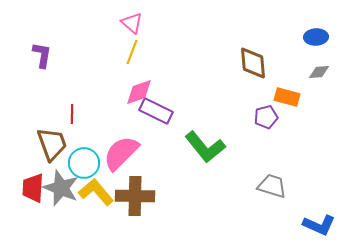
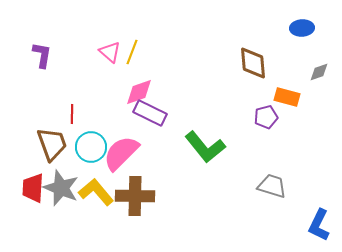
pink triangle: moved 22 px left, 29 px down
blue ellipse: moved 14 px left, 9 px up
gray diamond: rotated 15 degrees counterclockwise
purple rectangle: moved 6 px left, 2 px down
cyan circle: moved 7 px right, 16 px up
blue L-shape: rotated 92 degrees clockwise
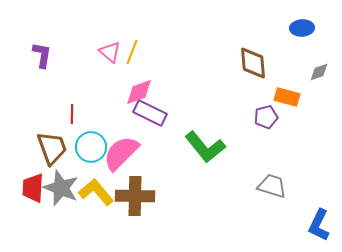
brown trapezoid: moved 4 px down
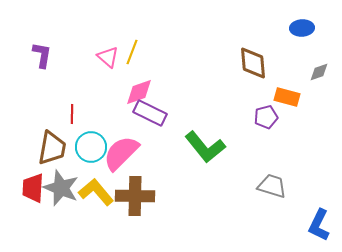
pink triangle: moved 2 px left, 5 px down
brown trapezoid: rotated 30 degrees clockwise
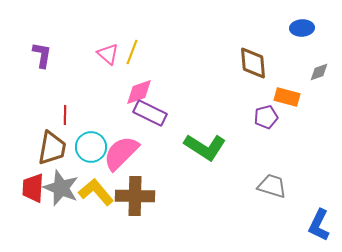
pink triangle: moved 3 px up
red line: moved 7 px left, 1 px down
green L-shape: rotated 18 degrees counterclockwise
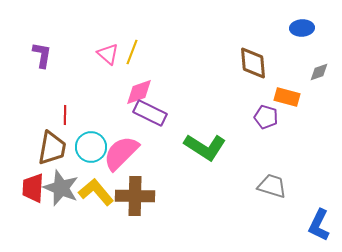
purple pentagon: rotated 30 degrees clockwise
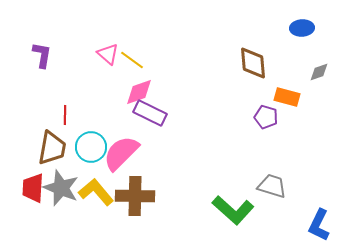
yellow line: moved 8 px down; rotated 75 degrees counterclockwise
green L-shape: moved 28 px right, 63 px down; rotated 9 degrees clockwise
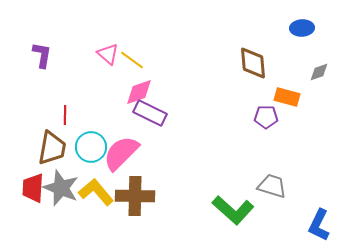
purple pentagon: rotated 15 degrees counterclockwise
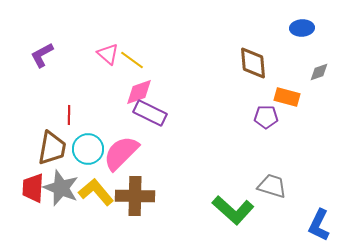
purple L-shape: rotated 128 degrees counterclockwise
red line: moved 4 px right
cyan circle: moved 3 px left, 2 px down
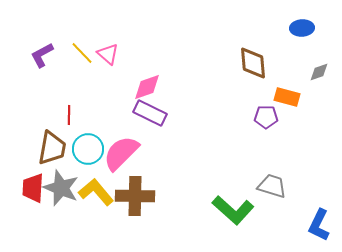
yellow line: moved 50 px left, 7 px up; rotated 10 degrees clockwise
pink diamond: moved 8 px right, 5 px up
